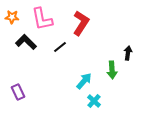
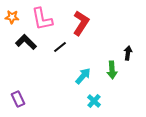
cyan arrow: moved 1 px left, 5 px up
purple rectangle: moved 7 px down
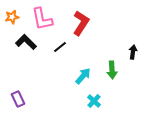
orange star: rotated 16 degrees counterclockwise
black arrow: moved 5 px right, 1 px up
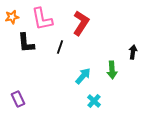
black L-shape: moved 1 px down; rotated 140 degrees counterclockwise
black line: rotated 32 degrees counterclockwise
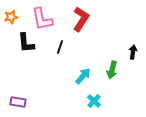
orange star: moved 1 px left
red L-shape: moved 4 px up
green arrow: rotated 18 degrees clockwise
purple rectangle: moved 3 px down; rotated 56 degrees counterclockwise
